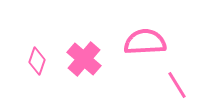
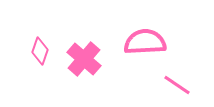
pink diamond: moved 3 px right, 10 px up
pink line: rotated 24 degrees counterclockwise
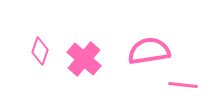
pink semicircle: moved 4 px right, 9 px down; rotated 6 degrees counterclockwise
pink line: moved 6 px right; rotated 28 degrees counterclockwise
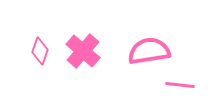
pink cross: moved 1 px left, 8 px up
pink line: moved 3 px left
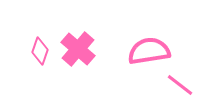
pink cross: moved 5 px left, 2 px up
pink line: rotated 32 degrees clockwise
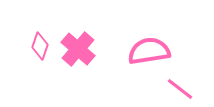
pink diamond: moved 5 px up
pink line: moved 4 px down
